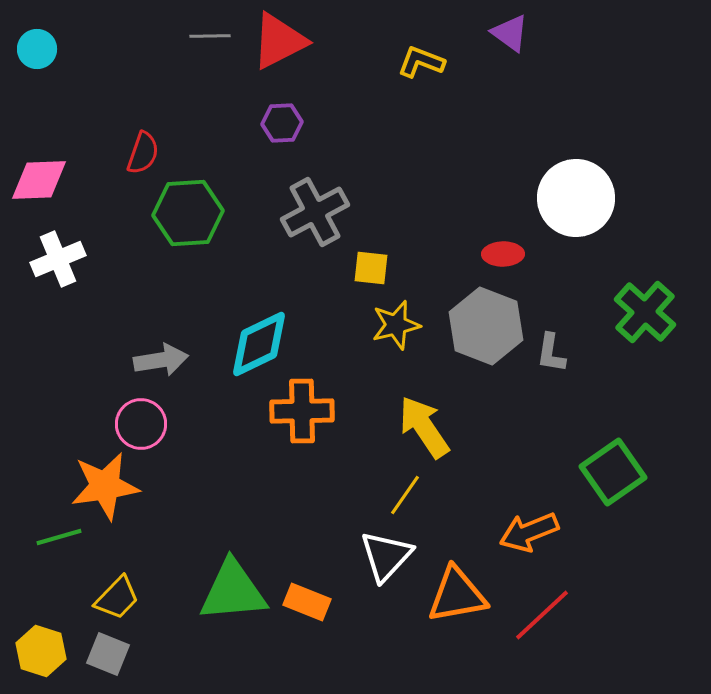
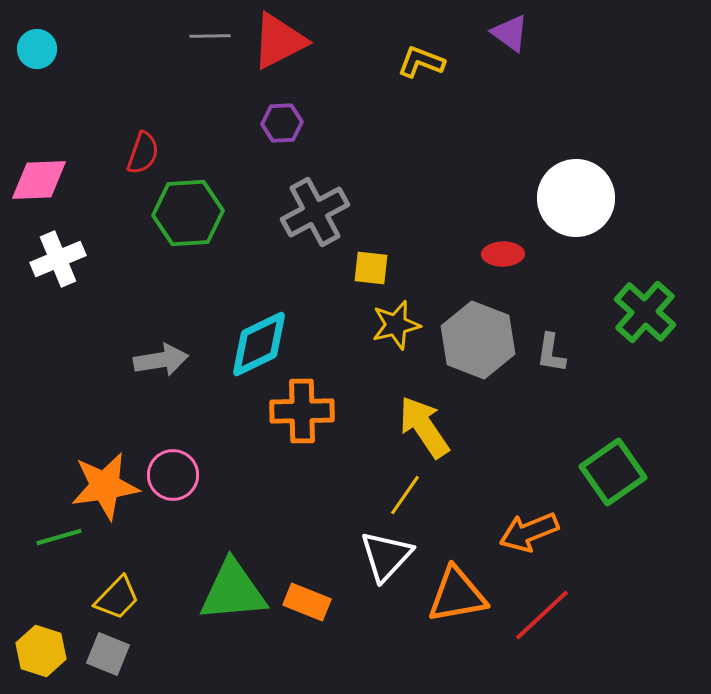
gray hexagon: moved 8 px left, 14 px down
pink circle: moved 32 px right, 51 px down
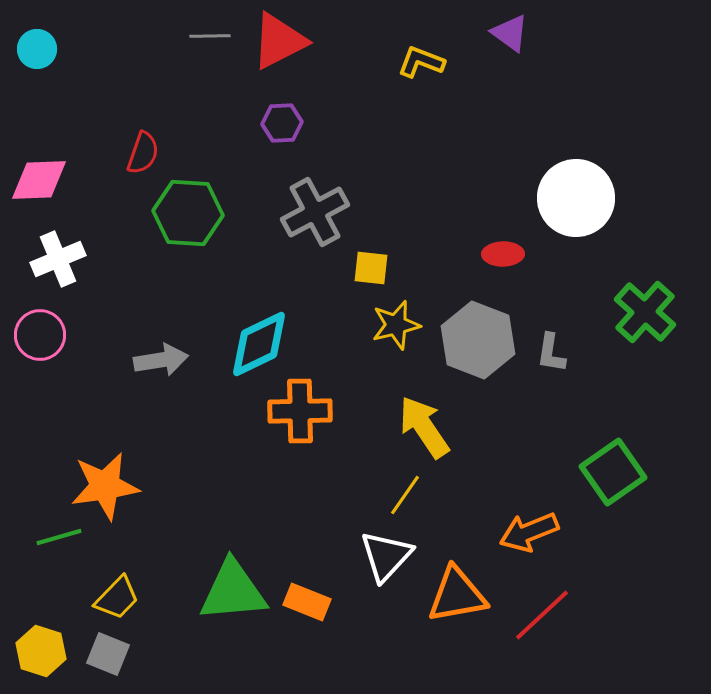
green hexagon: rotated 8 degrees clockwise
orange cross: moved 2 px left
pink circle: moved 133 px left, 140 px up
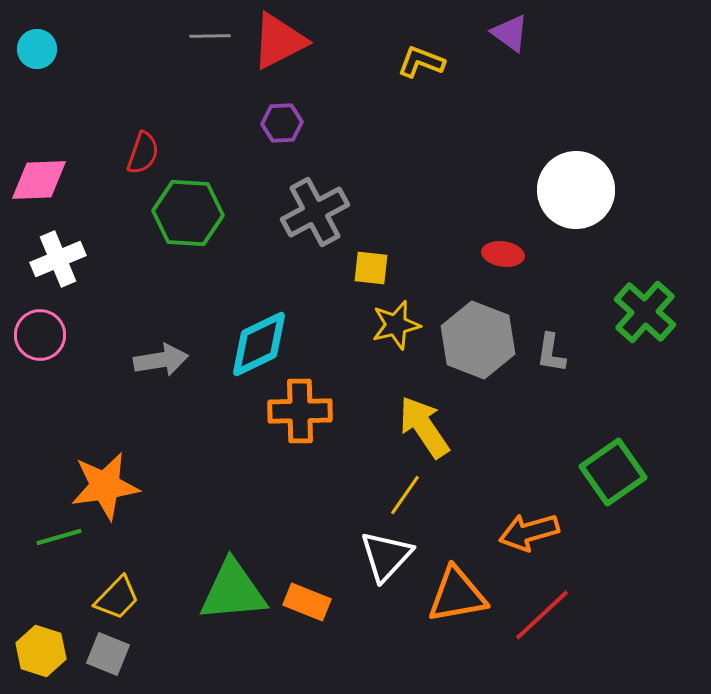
white circle: moved 8 px up
red ellipse: rotated 9 degrees clockwise
orange arrow: rotated 6 degrees clockwise
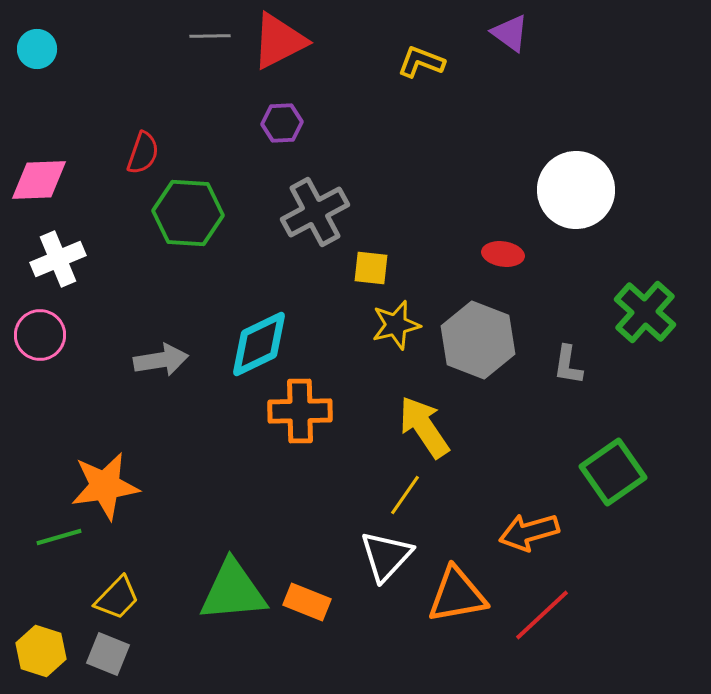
gray L-shape: moved 17 px right, 12 px down
